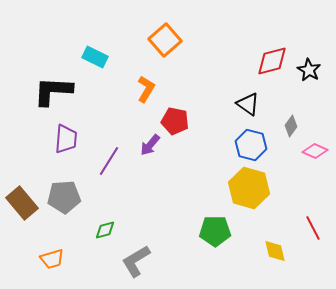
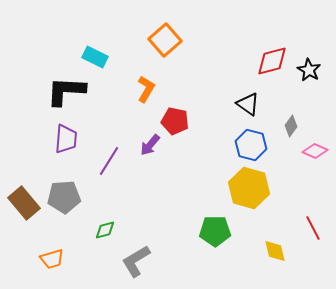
black L-shape: moved 13 px right
brown rectangle: moved 2 px right
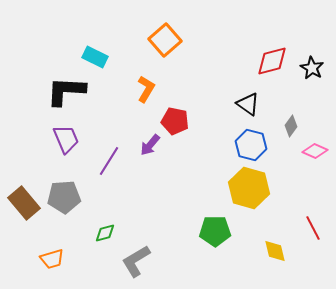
black star: moved 3 px right, 2 px up
purple trapezoid: rotated 28 degrees counterclockwise
green diamond: moved 3 px down
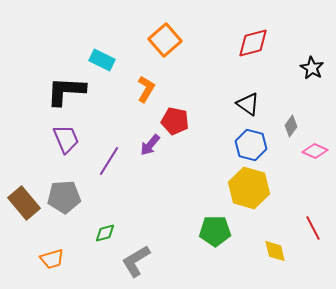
cyan rectangle: moved 7 px right, 3 px down
red diamond: moved 19 px left, 18 px up
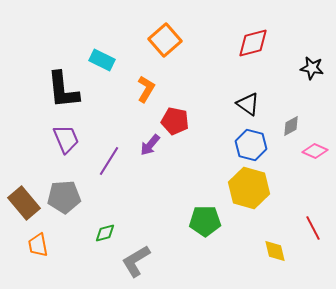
black star: rotated 20 degrees counterclockwise
black L-shape: moved 3 px left, 1 px up; rotated 99 degrees counterclockwise
gray diamond: rotated 25 degrees clockwise
green pentagon: moved 10 px left, 10 px up
orange trapezoid: moved 14 px left, 14 px up; rotated 95 degrees clockwise
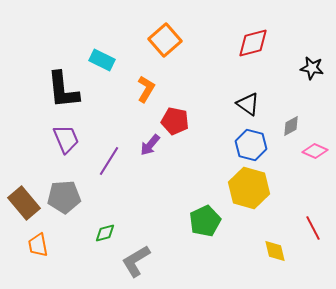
green pentagon: rotated 24 degrees counterclockwise
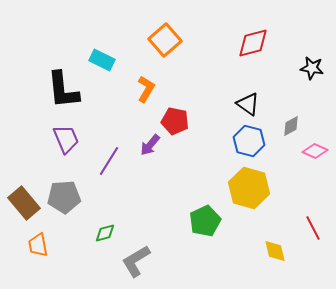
blue hexagon: moved 2 px left, 4 px up
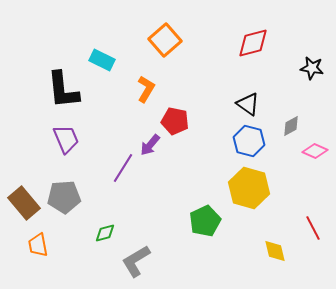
purple line: moved 14 px right, 7 px down
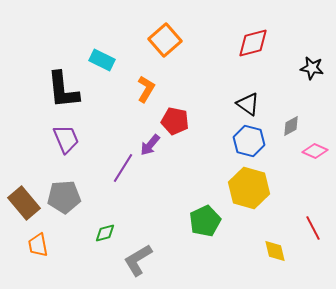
gray L-shape: moved 2 px right, 1 px up
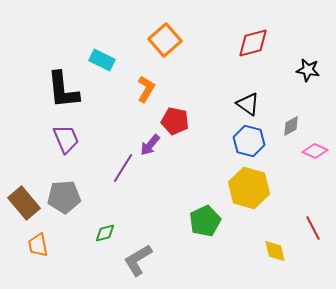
black star: moved 4 px left, 2 px down
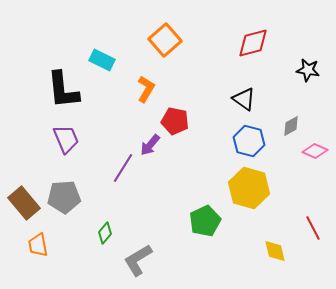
black triangle: moved 4 px left, 5 px up
green diamond: rotated 35 degrees counterclockwise
